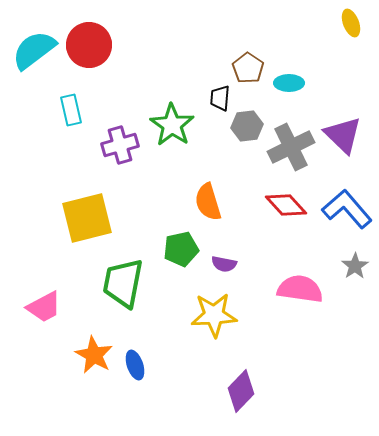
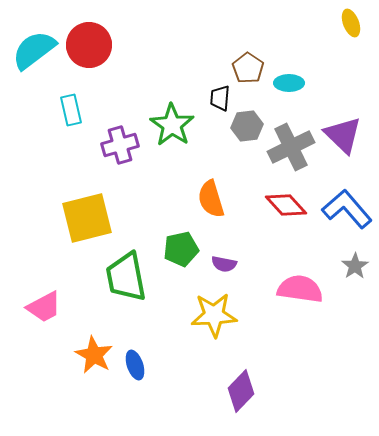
orange semicircle: moved 3 px right, 3 px up
green trapezoid: moved 3 px right, 6 px up; rotated 22 degrees counterclockwise
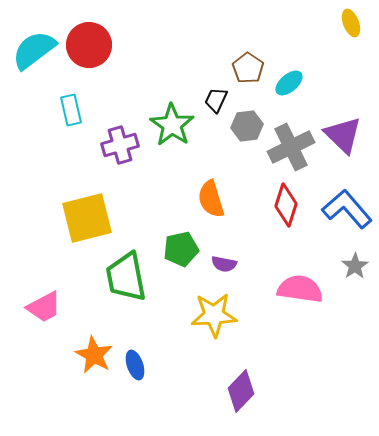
cyan ellipse: rotated 40 degrees counterclockwise
black trapezoid: moved 4 px left, 2 px down; rotated 20 degrees clockwise
red diamond: rotated 60 degrees clockwise
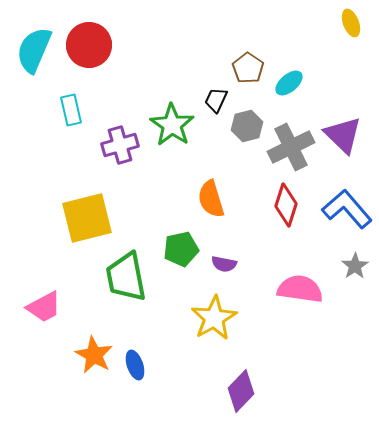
cyan semicircle: rotated 30 degrees counterclockwise
gray hexagon: rotated 8 degrees counterclockwise
yellow star: moved 3 px down; rotated 27 degrees counterclockwise
